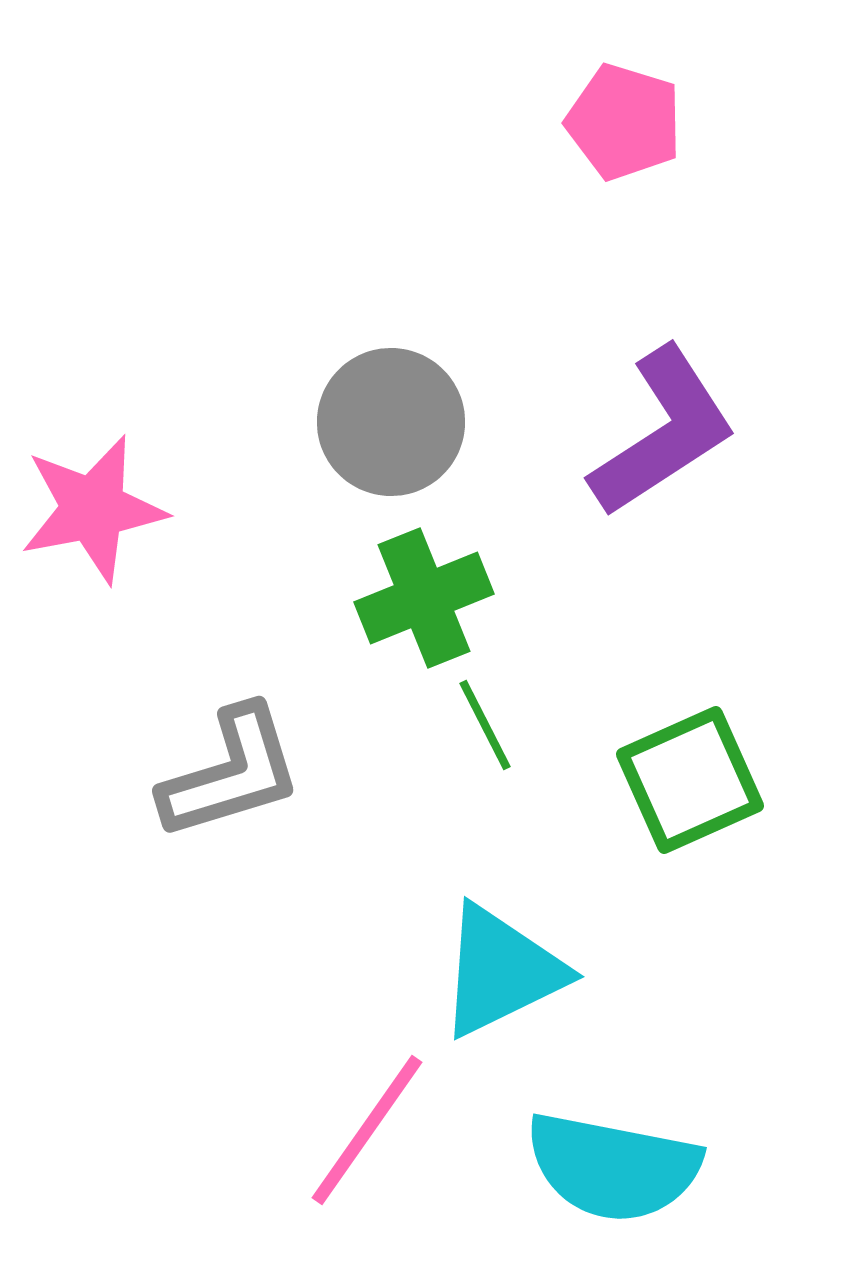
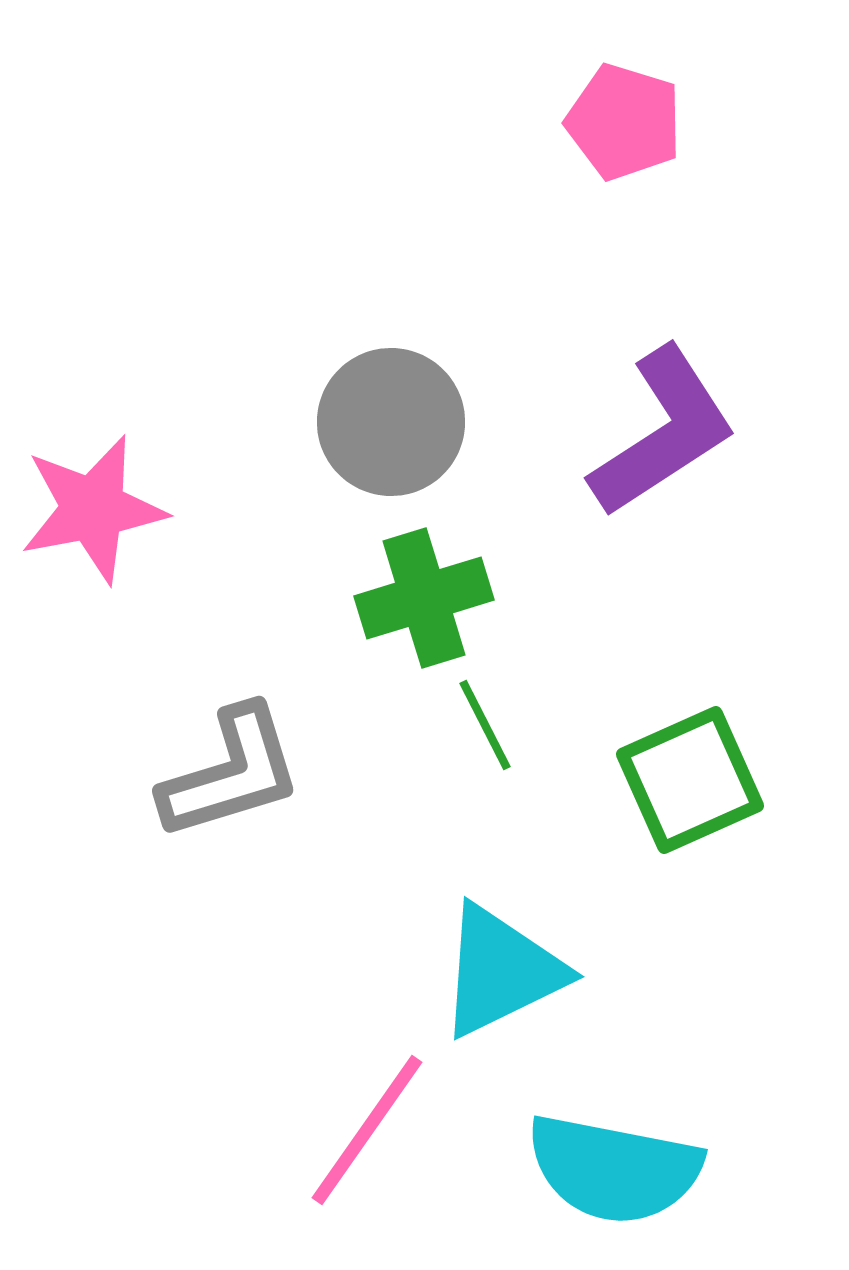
green cross: rotated 5 degrees clockwise
cyan semicircle: moved 1 px right, 2 px down
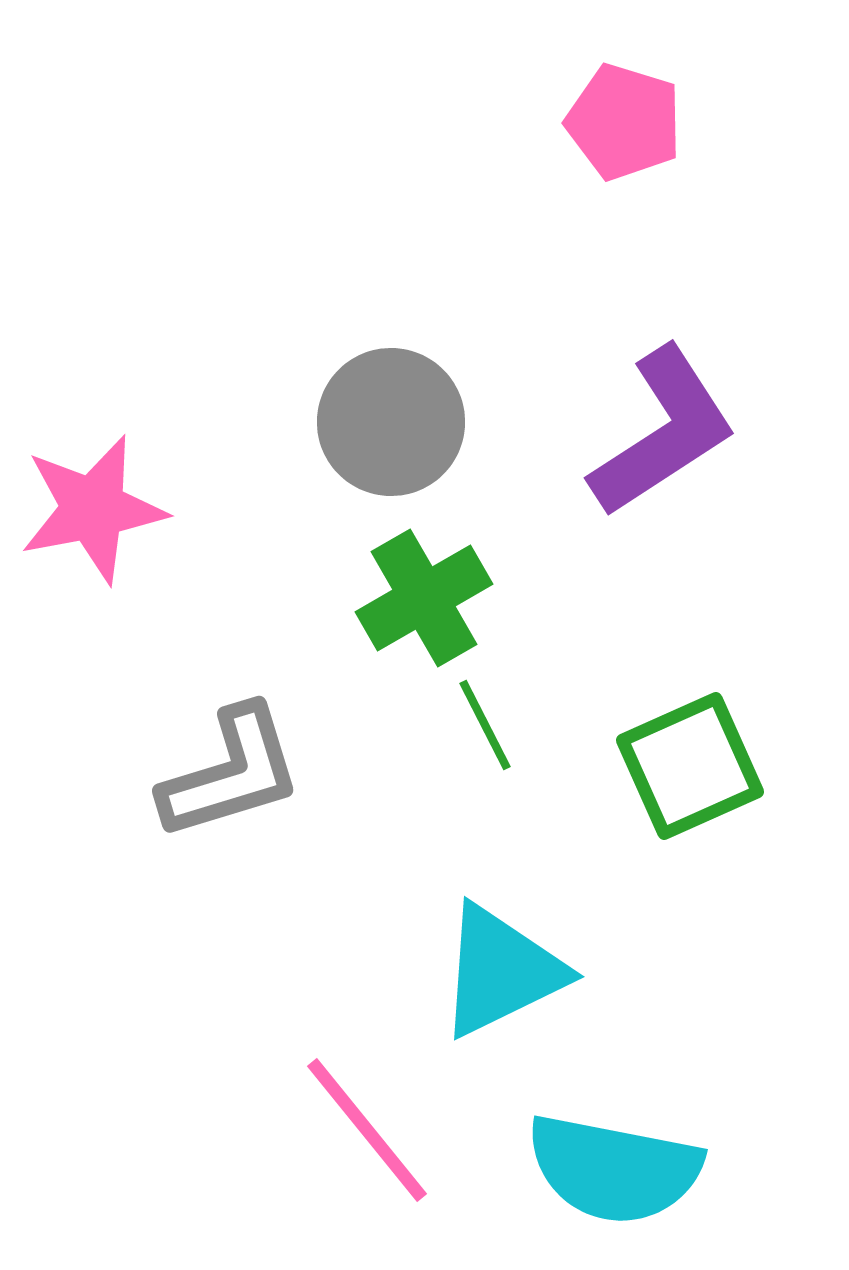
green cross: rotated 13 degrees counterclockwise
green square: moved 14 px up
pink line: rotated 74 degrees counterclockwise
